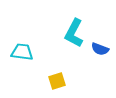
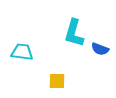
cyan L-shape: rotated 12 degrees counterclockwise
yellow square: rotated 18 degrees clockwise
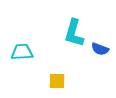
cyan trapezoid: rotated 10 degrees counterclockwise
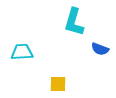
cyan L-shape: moved 11 px up
yellow square: moved 1 px right, 3 px down
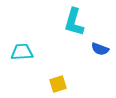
yellow square: rotated 18 degrees counterclockwise
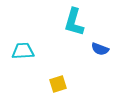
cyan trapezoid: moved 1 px right, 1 px up
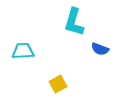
yellow square: rotated 12 degrees counterclockwise
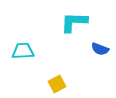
cyan L-shape: rotated 76 degrees clockwise
yellow square: moved 1 px left
